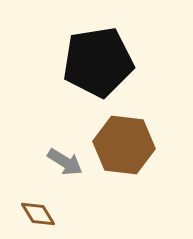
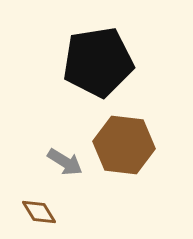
brown diamond: moved 1 px right, 2 px up
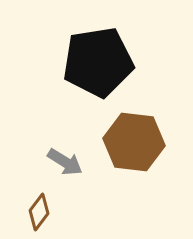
brown hexagon: moved 10 px right, 3 px up
brown diamond: rotated 69 degrees clockwise
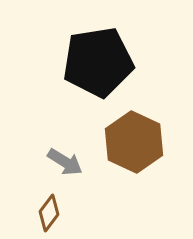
brown hexagon: rotated 18 degrees clockwise
brown diamond: moved 10 px right, 1 px down
